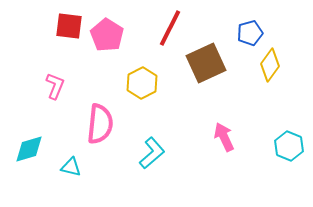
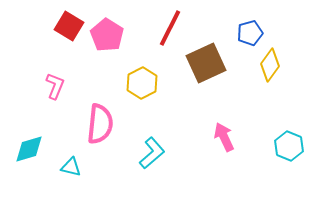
red square: rotated 24 degrees clockwise
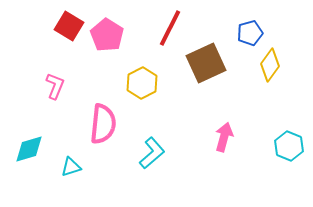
pink semicircle: moved 3 px right
pink arrow: rotated 40 degrees clockwise
cyan triangle: rotated 30 degrees counterclockwise
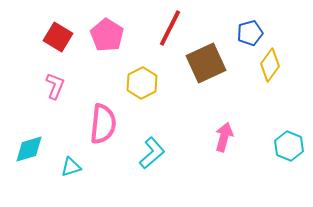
red square: moved 11 px left, 11 px down
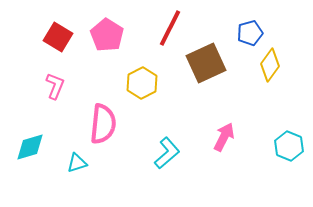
pink arrow: rotated 12 degrees clockwise
cyan diamond: moved 1 px right, 2 px up
cyan L-shape: moved 15 px right
cyan triangle: moved 6 px right, 4 px up
